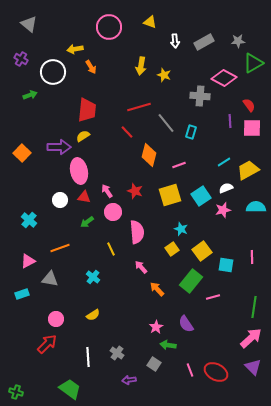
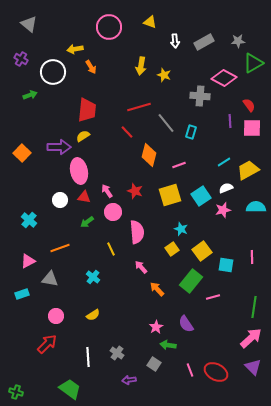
pink circle at (56, 319): moved 3 px up
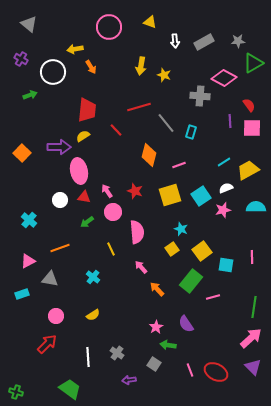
red line at (127, 132): moved 11 px left, 2 px up
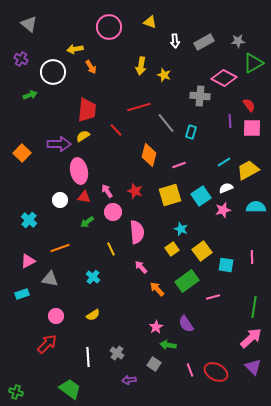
purple arrow at (59, 147): moved 3 px up
green rectangle at (191, 281): moved 4 px left; rotated 15 degrees clockwise
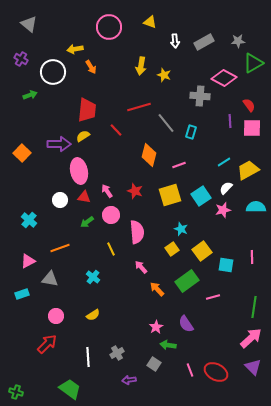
white semicircle at (226, 188): rotated 24 degrees counterclockwise
pink circle at (113, 212): moved 2 px left, 3 px down
gray cross at (117, 353): rotated 24 degrees clockwise
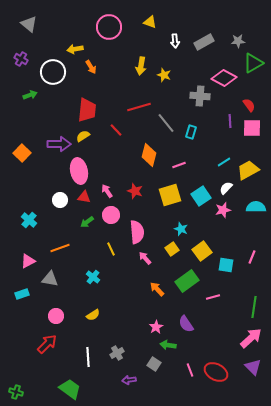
pink line at (252, 257): rotated 24 degrees clockwise
pink arrow at (141, 267): moved 4 px right, 9 px up
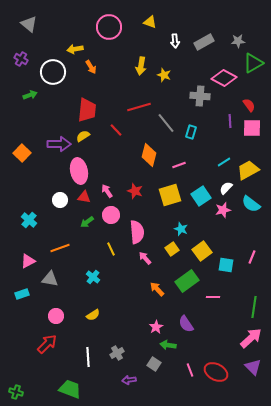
cyan semicircle at (256, 207): moved 5 px left, 3 px up; rotated 144 degrees counterclockwise
pink line at (213, 297): rotated 16 degrees clockwise
green trapezoid at (70, 389): rotated 15 degrees counterclockwise
